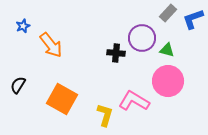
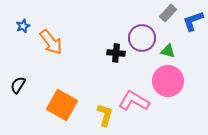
blue L-shape: moved 2 px down
orange arrow: moved 3 px up
green triangle: moved 1 px right, 1 px down
orange square: moved 6 px down
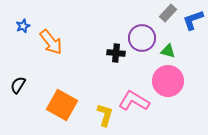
blue L-shape: moved 1 px up
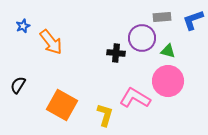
gray rectangle: moved 6 px left, 4 px down; rotated 42 degrees clockwise
pink L-shape: moved 1 px right, 3 px up
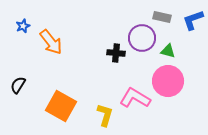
gray rectangle: rotated 18 degrees clockwise
orange square: moved 1 px left, 1 px down
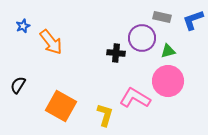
green triangle: rotated 28 degrees counterclockwise
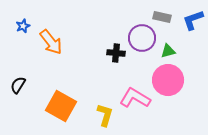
pink circle: moved 1 px up
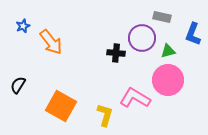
blue L-shape: moved 14 px down; rotated 50 degrees counterclockwise
